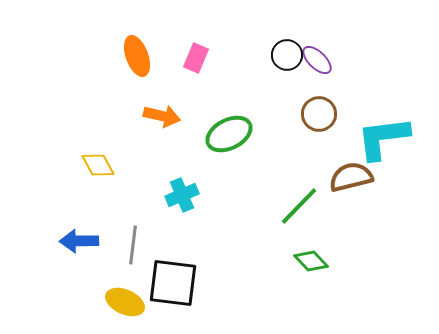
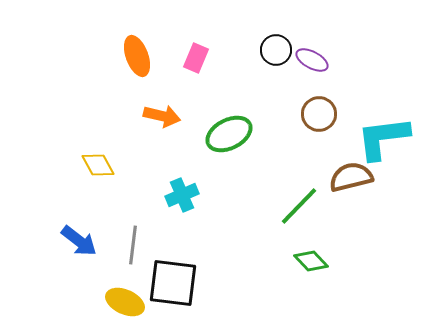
black circle: moved 11 px left, 5 px up
purple ellipse: moved 5 px left; rotated 16 degrees counterclockwise
blue arrow: rotated 141 degrees counterclockwise
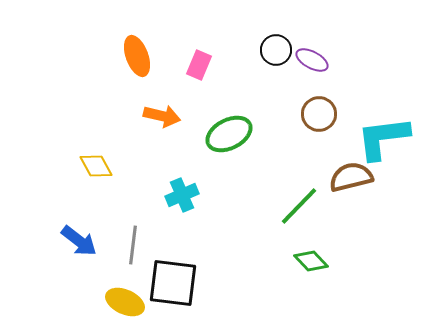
pink rectangle: moved 3 px right, 7 px down
yellow diamond: moved 2 px left, 1 px down
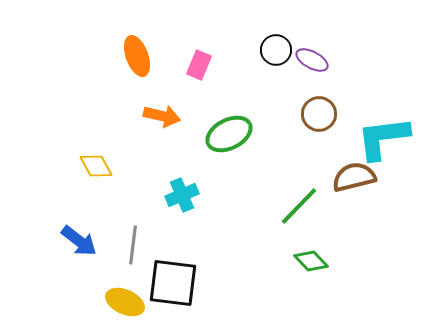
brown semicircle: moved 3 px right
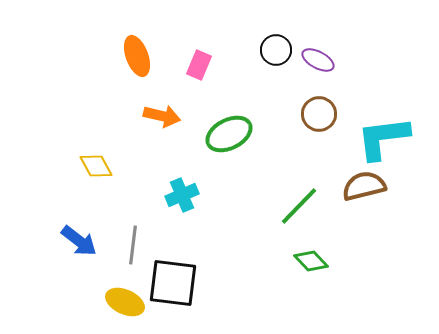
purple ellipse: moved 6 px right
brown semicircle: moved 10 px right, 9 px down
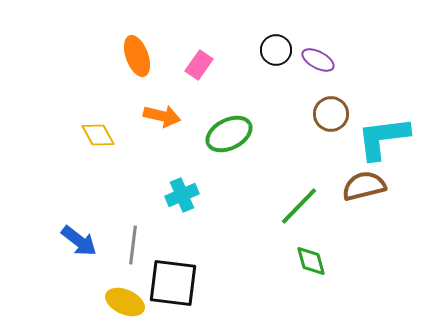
pink rectangle: rotated 12 degrees clockwise
brown circle: moved 12 px right
yellow diamond: moved 2 px right, 31 px up
green diamond: rotated 28 degrees clockwise
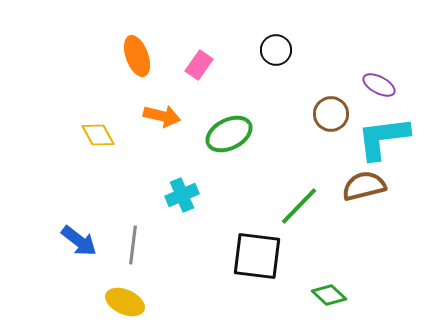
purple ellipse: moved 61 px right, 25 px down
green diamond: moved 18 px right, 34 px down; rotated 32 degrees counterclockwise
black square: moved 84 px right, 27 px up
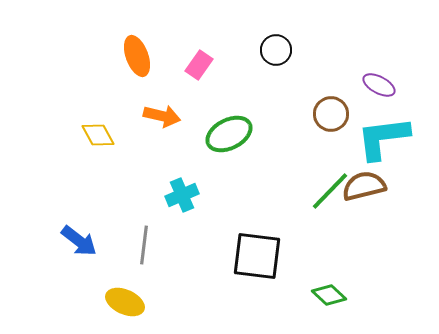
green line: moved 31 px right, 15 px up
gray line: moved 11 px right
